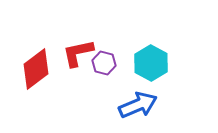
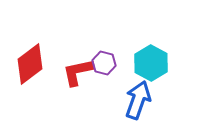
red L-shape: moved 19 px down
red diamond: moved 6 px left, 5 px up
blue arrow: moved 5 px up; rotated 48 degrees counterclockwise
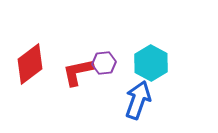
purple hexagon: rotated 20 degrees counterclockwise
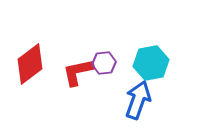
cyan hexagon: rotated 20 degrees clockwise
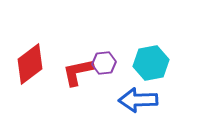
blue arrow: rotated 111 degrees counterclockwise
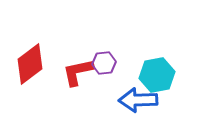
cyan hexagon: moved 6 px right, 12 px down
